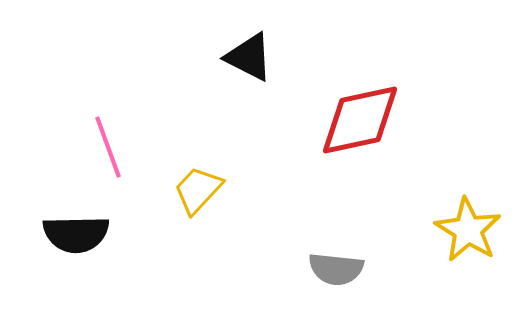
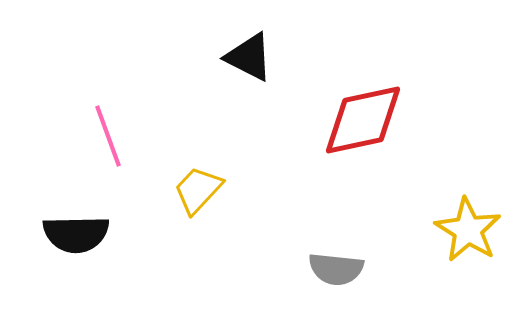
red diamond: moved 3 px right
pink line: moved 11 px up
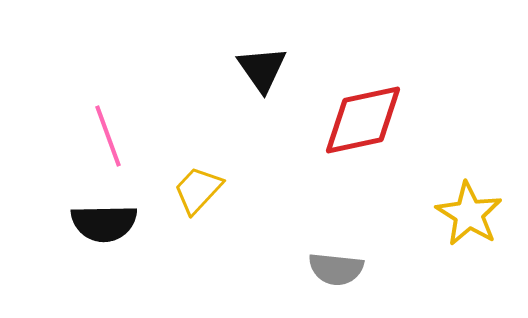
black triangle: moved 13 px right, 12 px down; rotated 28 degrees clockwise
yellow star: moved 1 px right, 16 px up
black semicircle: moved 28 px right, 11 px up
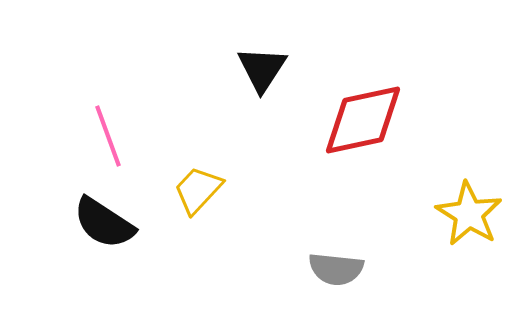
black triangle: rotated 8 degrees clockwise
black semicircle: rotated 34 degrees clockwise
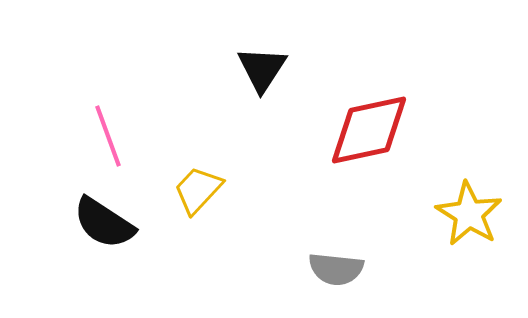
red diamond: moved 6 px right, 10 px down
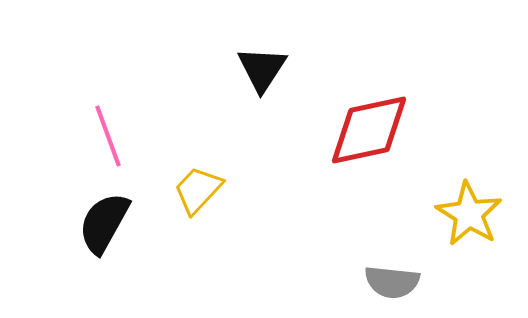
black semicircle: rotated 86 degrees clockwise
gray semicircle: moved 56 px right, 13 px down
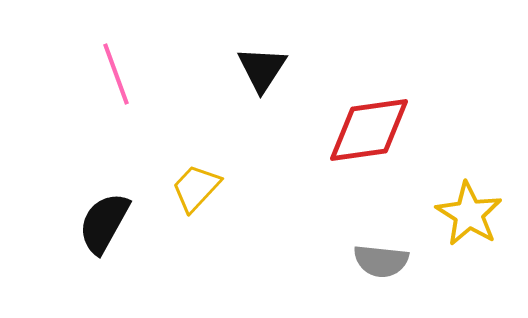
red diamond: rotated 4 degrees clockwise
pink line: moved 8 px right, 62 px up
yellow trapezoid: moved 2 px left, 2 px up
gray semicircle: moved 11 px left, 21 px up
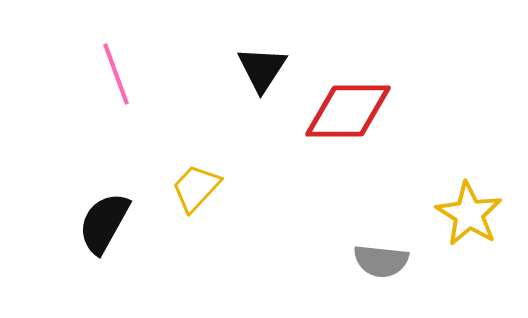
red diamond: moved 21 px left, 19 px up; rotated 8 degrees clockwise
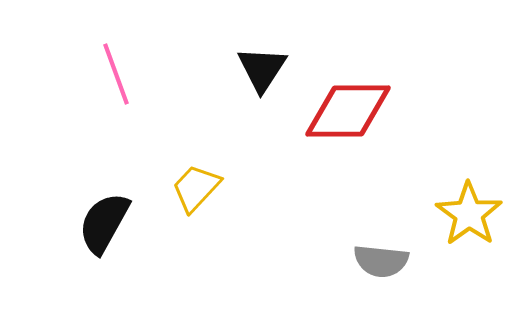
yellow star: rotated 4 degrees clockwise
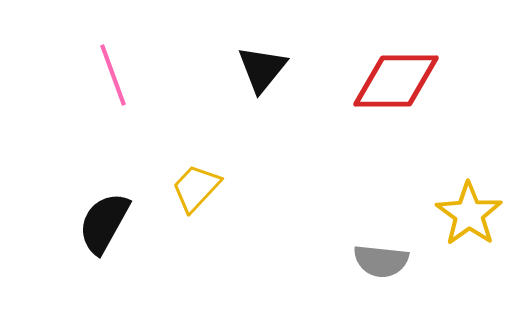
black triangle: rotated 6 degrees clockwise
pink line: moved 3 px left, 1 px down
red diamond: moved 48 px right, 30 px up
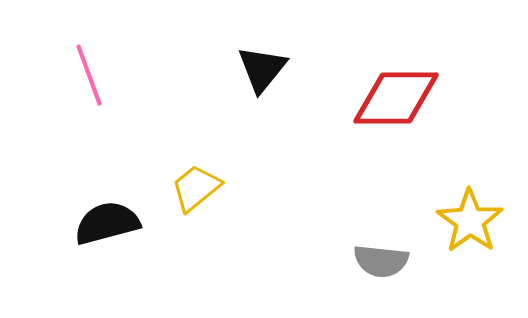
pink line: moved 24 px left
red diamond: moved 17 px down
yellow trapezoid: rotated 8 degrees clockwise
yellow star: moved 1 px right, 7 px down
black semicircle: moved 3 px right; rotated 46 degrees clockwise
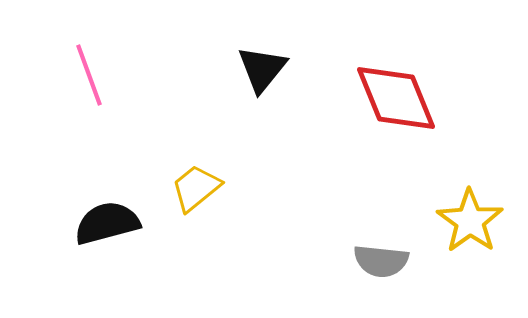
red diamond: rotated 68 degrees clockwise
